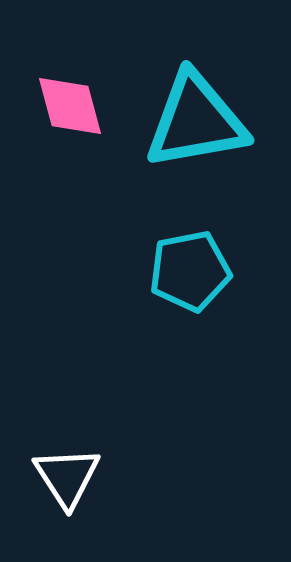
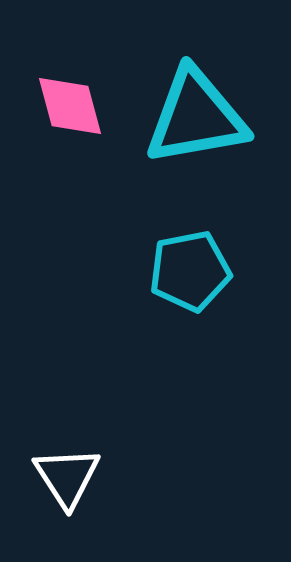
cyan triangle: moved 4 px up
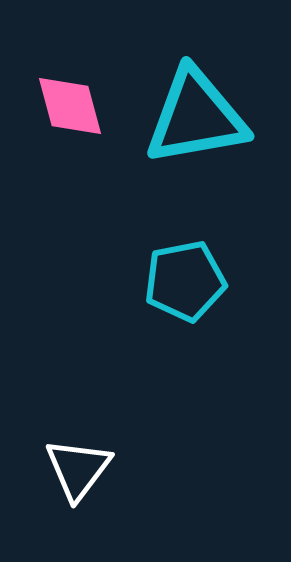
cyan pentagon: moved 5 px left, 10 px down
white triangle: moved 11 px right, 8 px up; rotated 10 degrees clockwise
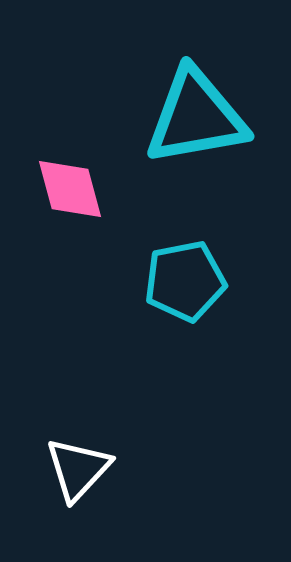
pink diamond: moved 83 px down
white triangle: rotated 6 degrees clockwise
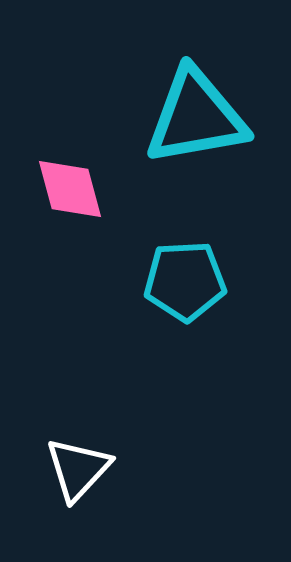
cyan pentagon: rotated 8 degrees clockwise
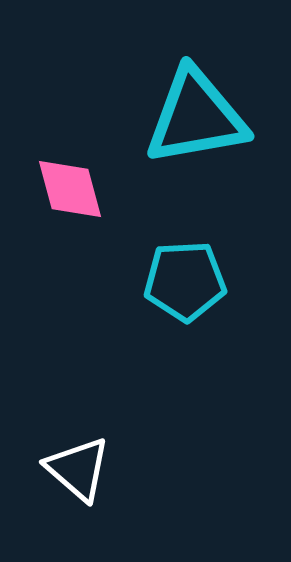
white triangle: rotated 32 degrees counterclockwise
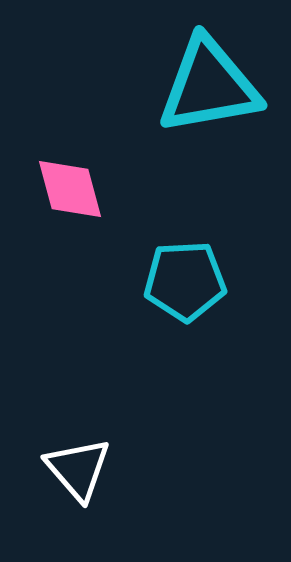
cyan triangle: moved 13 px right, 31 px up
white triangle: rotated 8 degrees clockwise
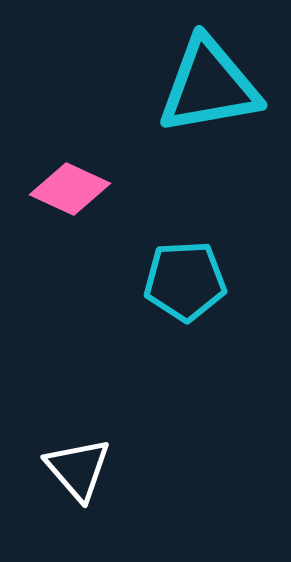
pink diamond: rotated 50 degrees counterclockwise
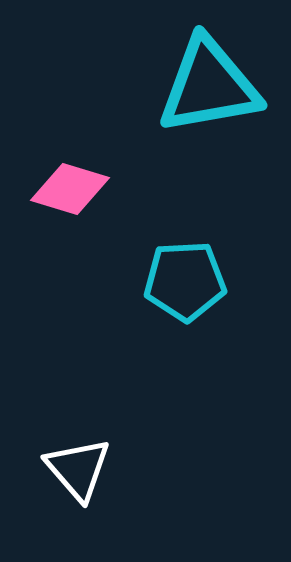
pink diamond: rotated 8 degrees counterclockwise
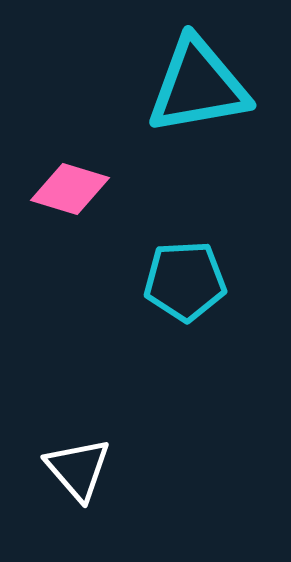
cyan triangle: moved 11 px left
